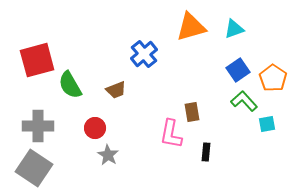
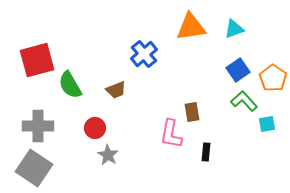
orange triangle: rotated 8 degrees clockwise
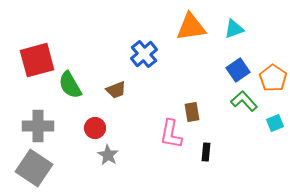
cyan square: moved 8 px right, 1 px up; rotated 12 degrees counterclockwise
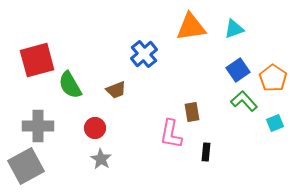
gray star: moved 7 px left, 4 px down
gray square: moved 8 px left, 2 px up; rotated 27 degrees clockwise
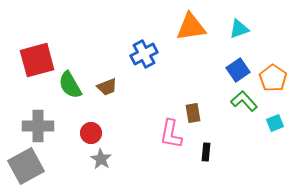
cyan triangle: moved 5 px right
blue cross: rotated 12 degrees clockwise
brown trapezoid: moved 9 px left, 3 px up
brown rectangle: moved 1 px right, 1 px down
red circle: moved 4 px left, 5 px down
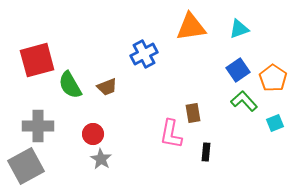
red circle: moved 2 px right, 1 px down
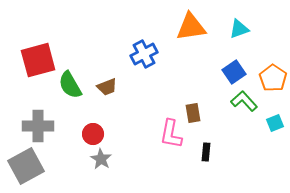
red square: moved 1 px right
blue square: moved 4 px left, 2 px down
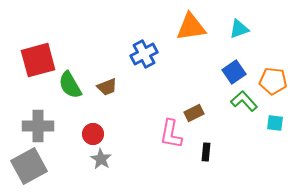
orange pentagon: moved 3 px down; rotated 28 degrees counterclockwise
brown rectangle: moved 1 px right; rotated 72 degrees clockwise
cyan square: rotated 30 degrees clockwise
gray square: moved 3 px right
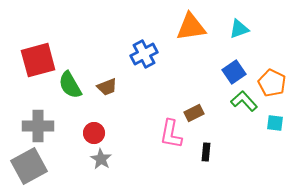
orange pentagon: moved 1 px left, 2 px down; rotated 20 degrees clockwise
red circle: moved 1 px right, 1 px up
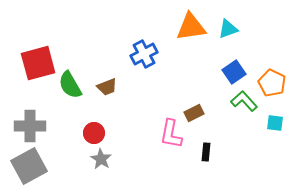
cyan triangle: moved 11 px left
red square: moved 3 px down
gray cross: moved 8 px left
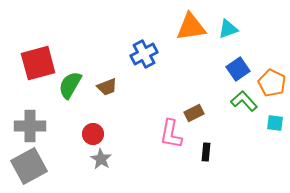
blue square: moved 4 px right, 3 px up
green semicircle: rotated 60 degrees clockwise
red circle: moved 1 px left, 1 px down
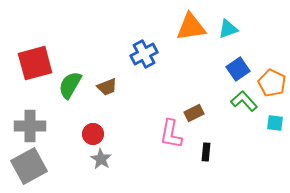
red square: moved 3 px left
